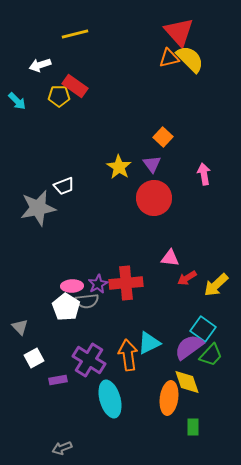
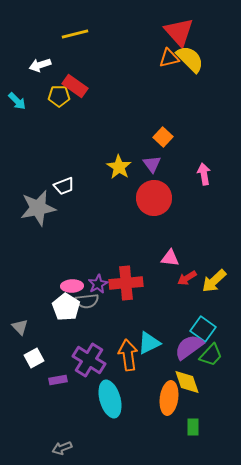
yellow arrow: moved 2 px left, 4 px up
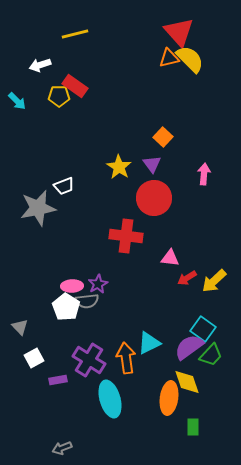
pink arrow: rotated 15 degrees clockwise
red cross: moved 47 px up; rotated 12 degrees clockwise
orange arrow: moved 2 px left, 3 px down
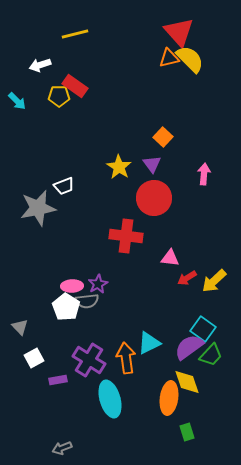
green rectangle: moved 6 px left, 5 px down; rotated 18 degrees counterclockwise
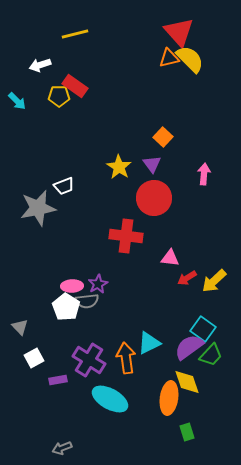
cyan ellipse: rotated 45 degrees counterclockwise
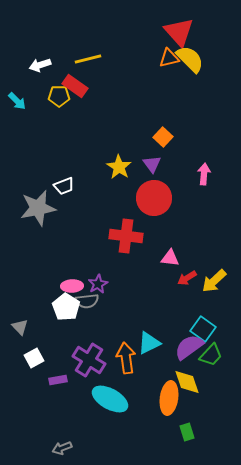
yellow line: moved 13 px right, 25 px down
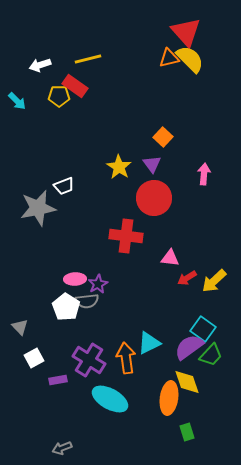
red triangle: moved 7 px right
pink ellipse: moved 3 px right, 7 px up
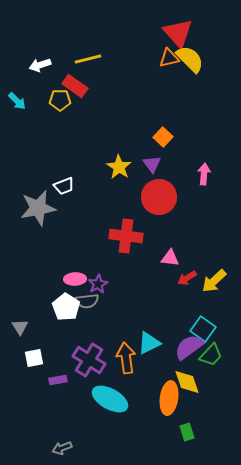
red triangle: moved 8 px left, 1 px down
yellow pentagon: moved 1 px right, 4 px down
red circle: moved 5 px right, 1 px up
gray triangle: rotated 12 degrees clockwise
white square: rotated 18 degrees clockwise
